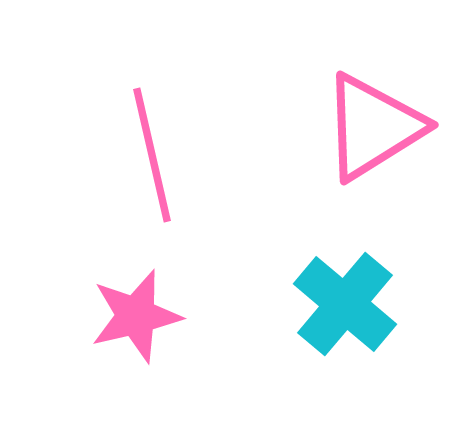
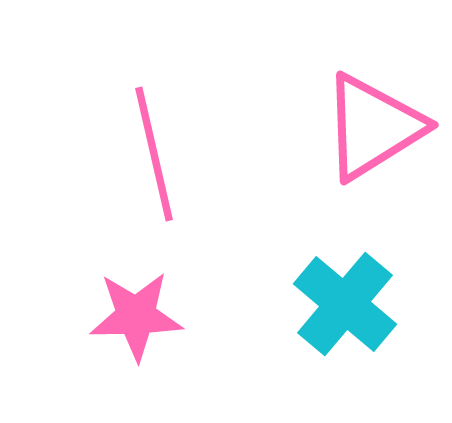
pink line: moved 2 px right, 1 px up
pink star: rotated 12 degrees clockwise
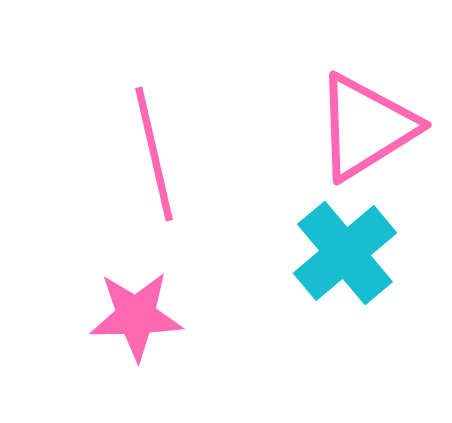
pink triangle: moved 7 px left
cyan cross: moved 51 px up; rotated 10 degrees clockwise
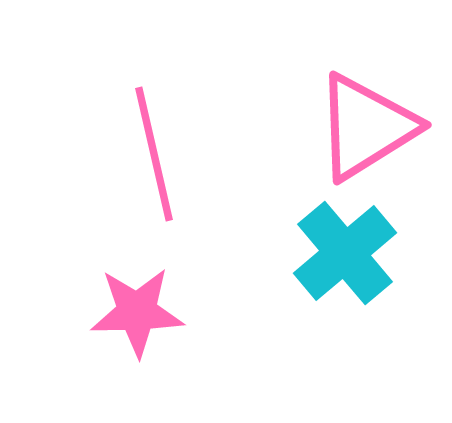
pink star: moved 1 px right, 4 px up
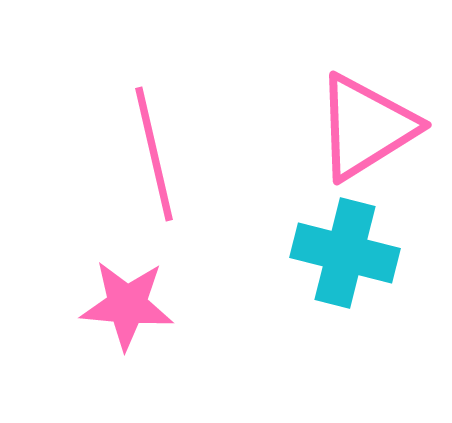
cyan cross: rotated 36 degrees counterclockwise
pink star: moved 10 px left, 7 px up; rotated 6 degrees clockwise
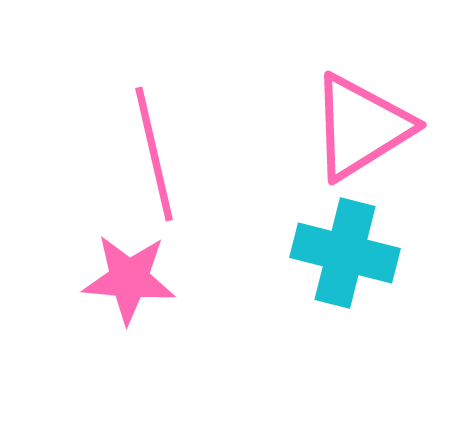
pink triangle: moved 5 px left
pink star: moved 2 px right, 26 px up
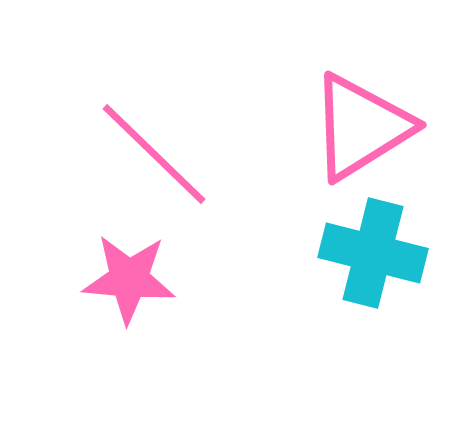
pink line: rotated 33 degrees counterclockwise
cyan cross: moved 28 px right
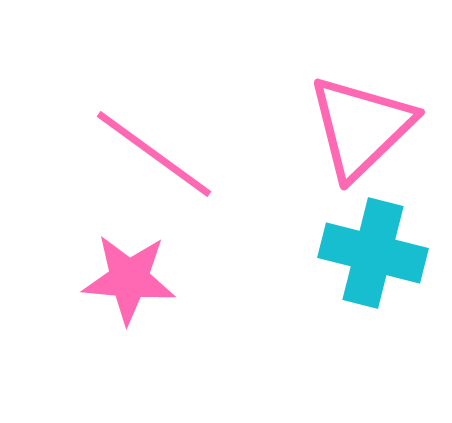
pink triangle: rotated 12 degrees counterclockwise
pink line: rotated 8 degrees counterclockwise
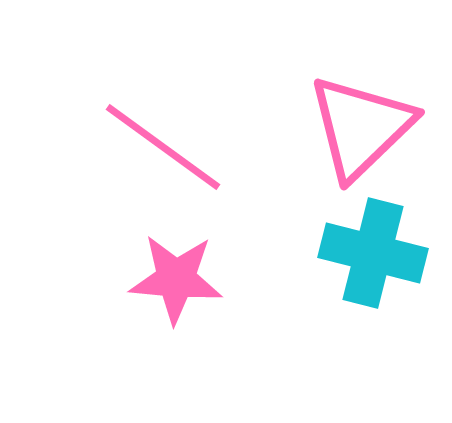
pink line: moved 9 px right, 7 px up
pink star: moved 47 px right
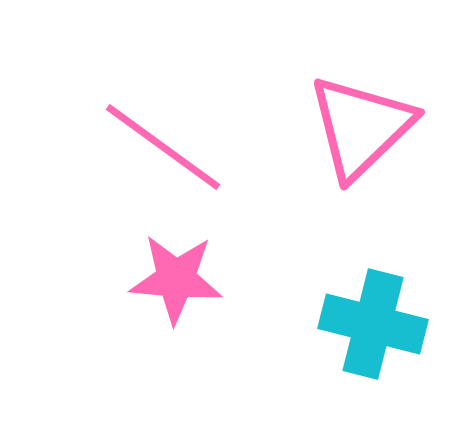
cyan cross: moved 71 px down
